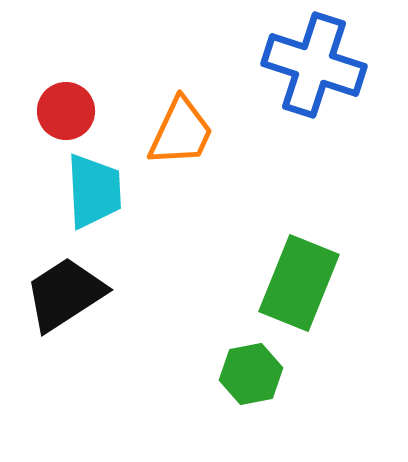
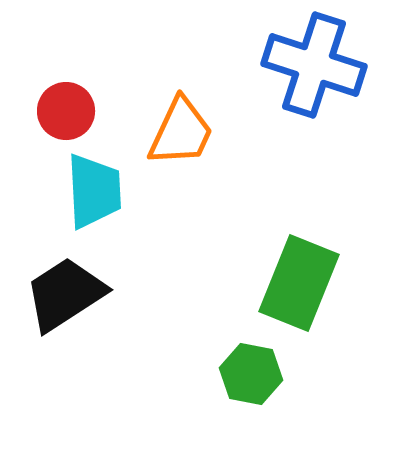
green hexagon: rotated 22 degrees clockwise
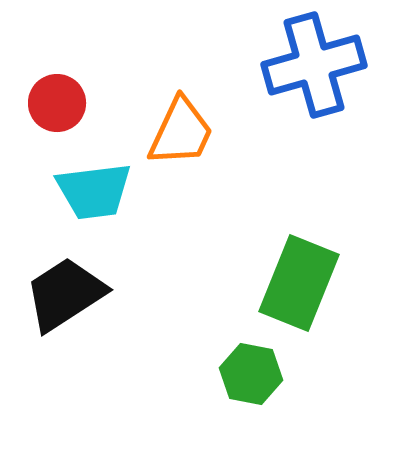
blue cross: rotated 34 degrees counterclockwise
red circle: moved 9 px left, 8 px up
cyan trapezoid: rotated 86 degrees clockwise
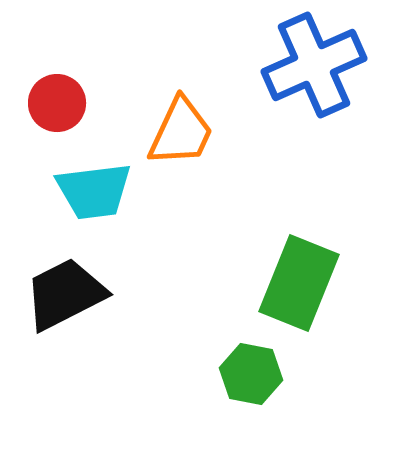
blue cross: rotated 8 degrees counterclockwise
black trapezoid: rotated 6 degrees clockwise
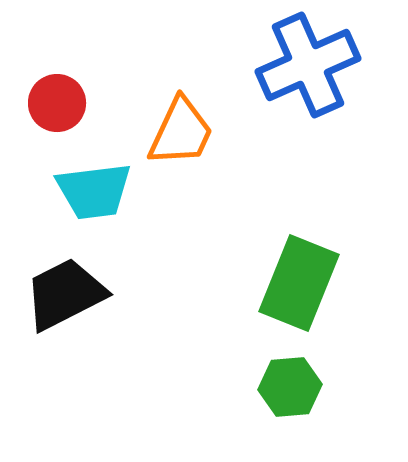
blue cross: moved 6 px left
green hexagon: moved 39 px right, 13 px down; rotated 16 degrees counterclockwise
